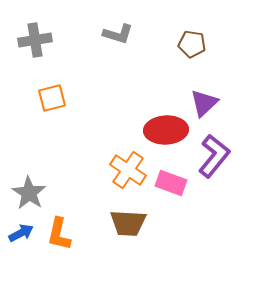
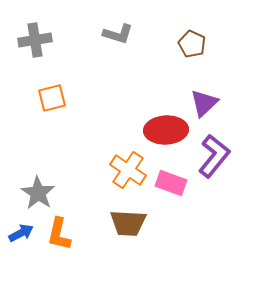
brown pentagon: rotated 16 degrees clockwise
gray star: moved 9 px right
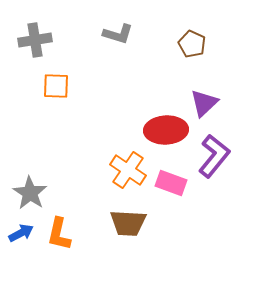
orange square: moved 4 px right, 12 px up; rotated 16 degrees clockwise
gray star: moved 8 px left
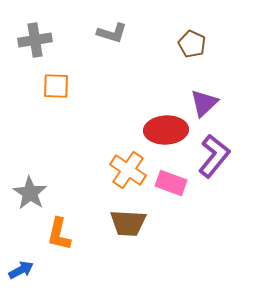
gray L-shape: moved 6 px left, 1 px up
blue arrow: moved 37 px down
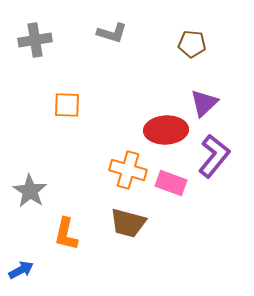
brown pentagon: rotated 20 degrees counterclockwise
orange square: moved 11 px right, 19 px down
orange cross: rotated 18 degrees counterclockwise
gray star: moved 2 px up
brown trapezoid: rotated 12 degrees clockwise
orange L-shape: moved 7 px right
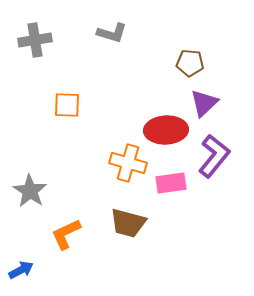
brown pentagon: moved 2 px left, 19 px down
orange cross: moved 7 px up
pink rectangle: rotated 28 degrees counterclockwise
orange L-shape: rotated 52 degrees clockwise
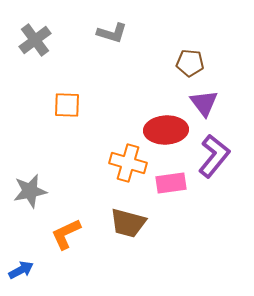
gray cross: rotated 28 degrees counterclockwise
purple triangle: rotated 24 degrees counterclockwise
gray star: rotated 28 degrees clockwise
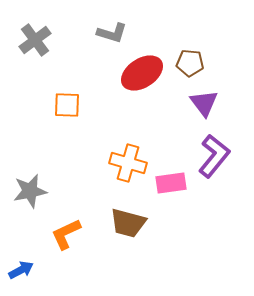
red ellipse: moved 24 px left, 57 px up; rotated 30 degrees counterclockwise
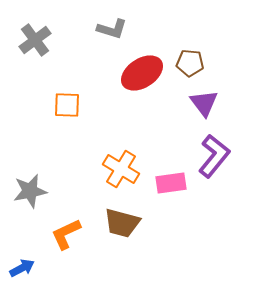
gray L-shape: moved 4 px up
orange cross: moved 7 px left, 6 px down; rotated 15 degrees clockwise
brown trapezoid: moved 6 px left
blue arrow: moved 1 px right, 2 px up
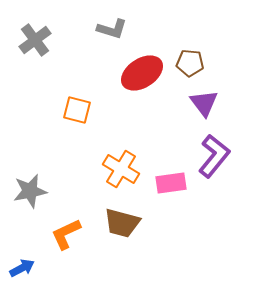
orange square: moved 10 px right, 5 px down; rotated 12 degrees clockwise
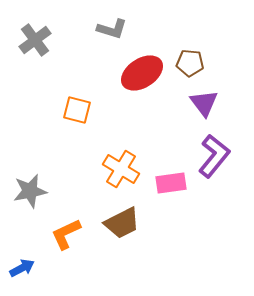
brown trapezoid: rotated 42 degrees counterclockwise
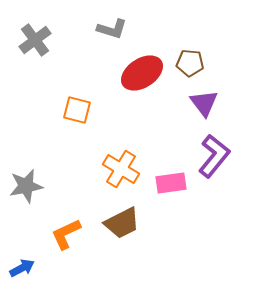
gray star: moved 4 px left, 5 px up
